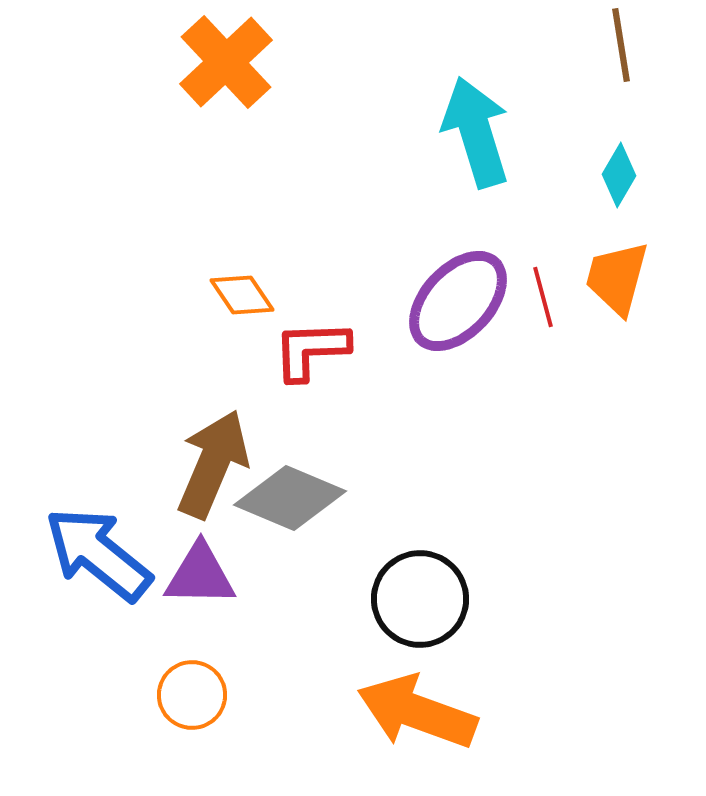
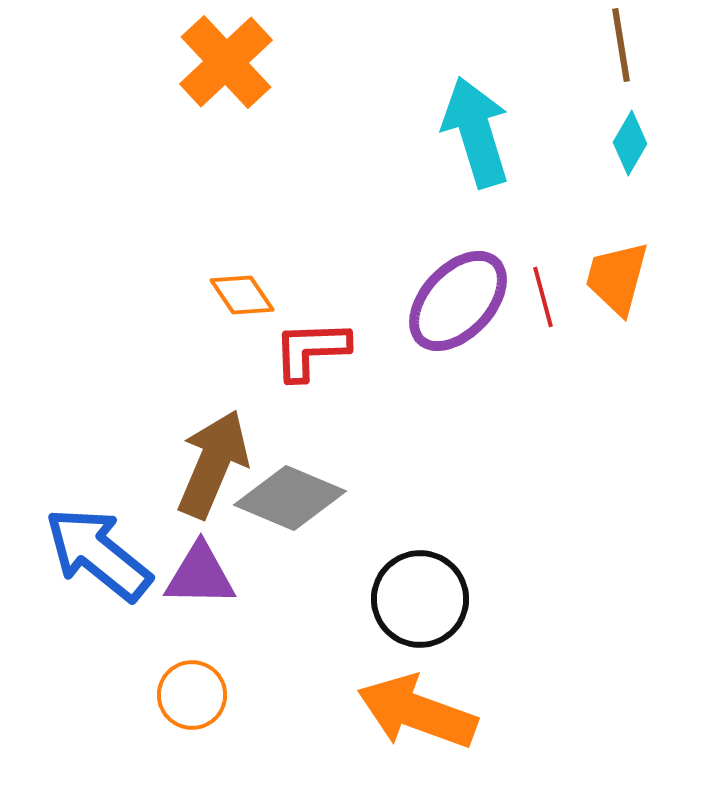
cyan diamond: moved 11 px right, 32 px up
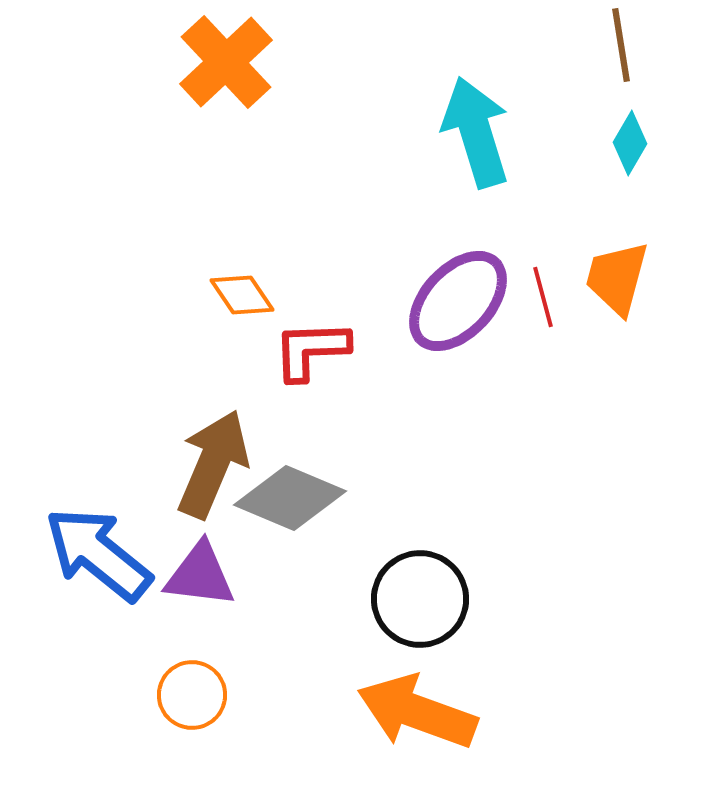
purple triangle: rotated 6 degrees clockwise
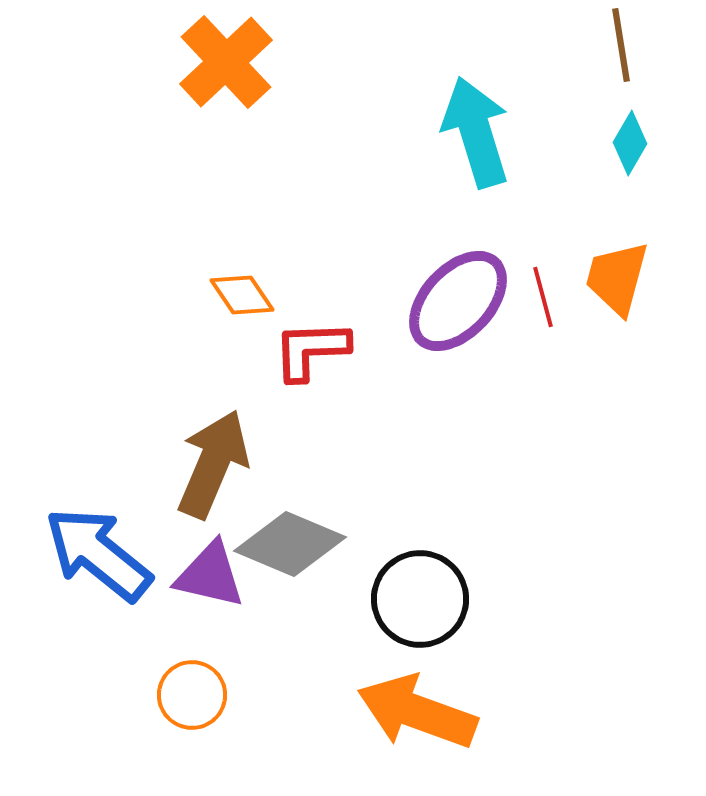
gray diamond: moved 46 px down
purple triangle: moved 10 px right; rotated 6 degrees clockwise
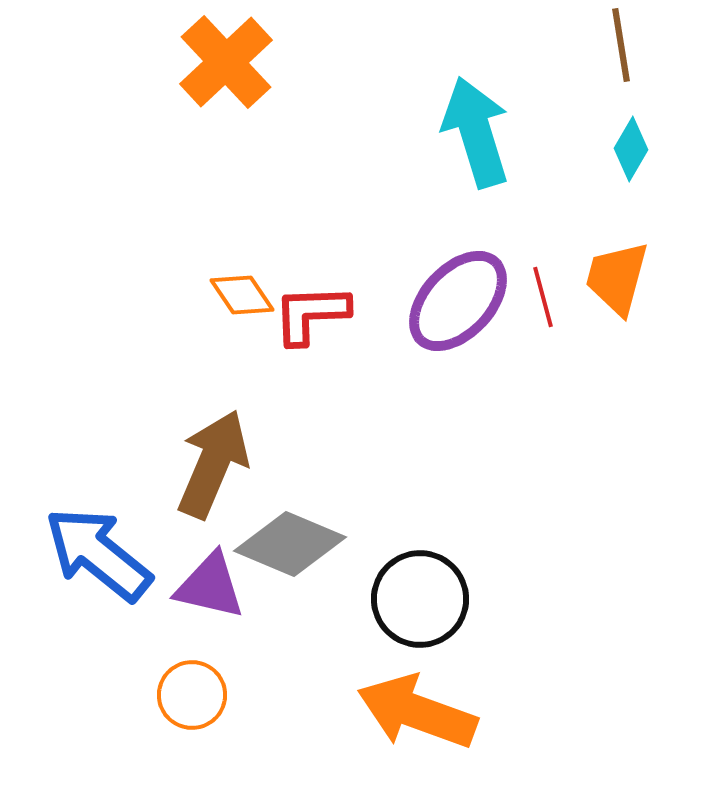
cyan diamond: moved 1 px right, 6 px down
red L-shape: moved 36 px up
purple triangle: moved 11 px down
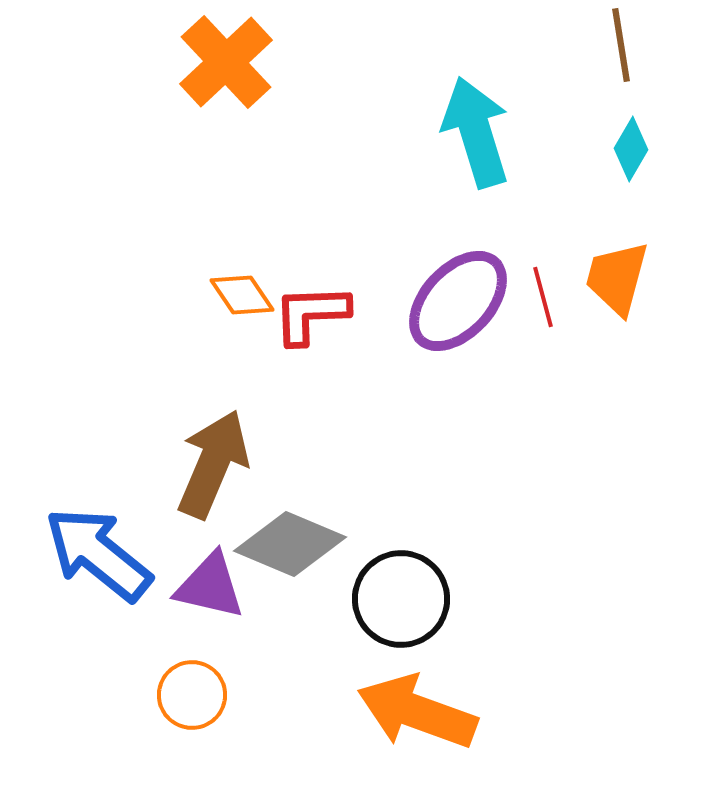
black circle: moved 19 px left
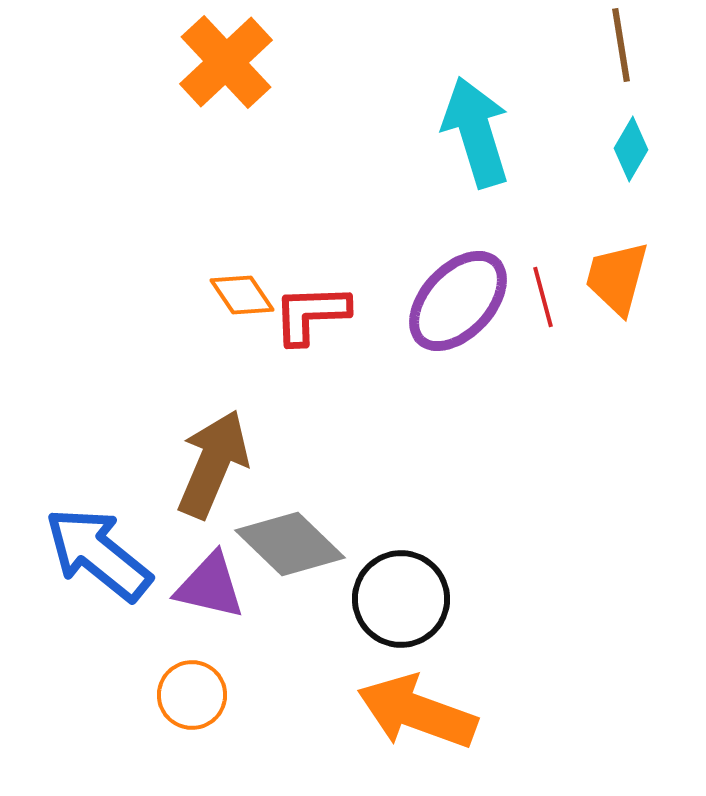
gray diamond: rotated 21 degrees clockwise
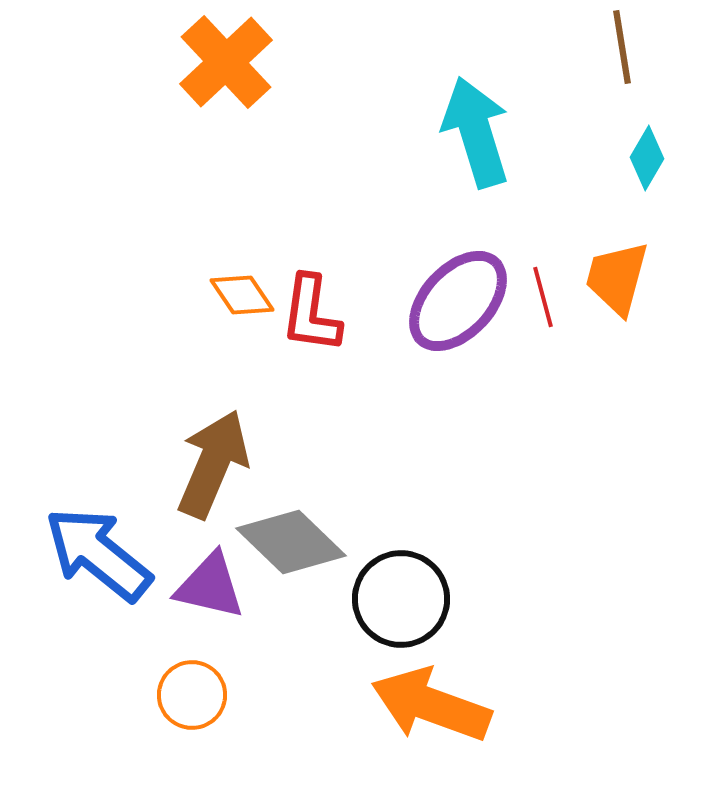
brown line: moved 1 px right, 2 px down
cyan diamond: moved 16 px right, 9 px down
red L-shape: rotated 80 degrees counterclockwise
gray diamond: moved 1 px right, 2 px up
orange arrow: moved 14 px right, 7 px up
